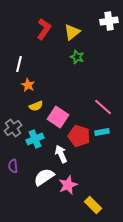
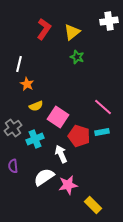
orange star: moved 1 px left, 1 px up
pink star: rotated 12 degrees clockwise
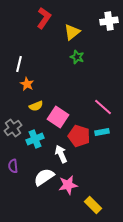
red L-shape: moved 11 px up
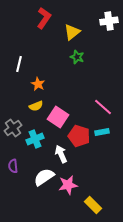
orange star: moved 11 px right
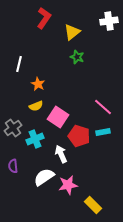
cyan rectangle: moved 1 px right
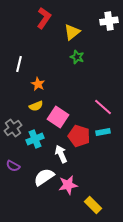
purple semicircle: rotated 56 degrees counterclockwise
